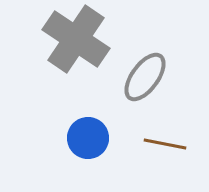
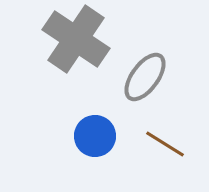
blue circle: moved 7 px right, 2 px up
brown line: rotated 21 degrees clockwise
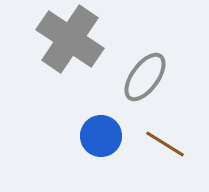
gray cross: moved 6 px left
blue circle: moved 6 px right
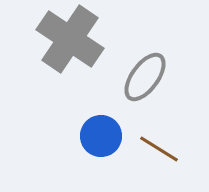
brown line: moved 6 px left, 5 px down
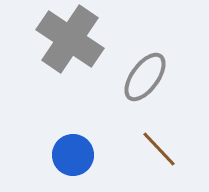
blue circle: moved 28 px left, 19 px down
brown line: rotated 15 degrees clockwise
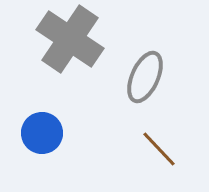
gray ellipse: rotated 12 degrees counterclockwise
blue circle: moved 31 px left, 22 px up
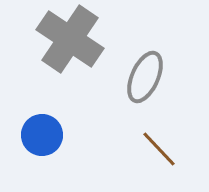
blue circle: moved 2 px down
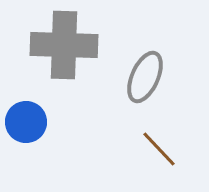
gray cross: moved 6 px left, 6 px down; rotated 32 degrees counterclockwise
blue circle: moved 16 px left, 13 px up
